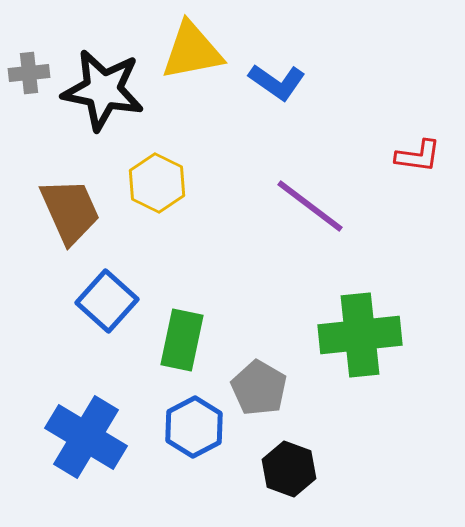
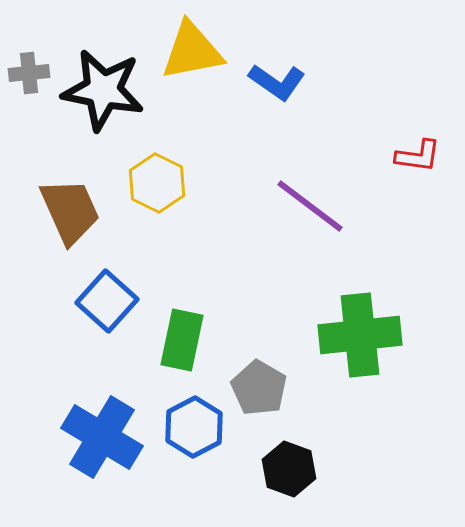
blue cross: moved 16 px right
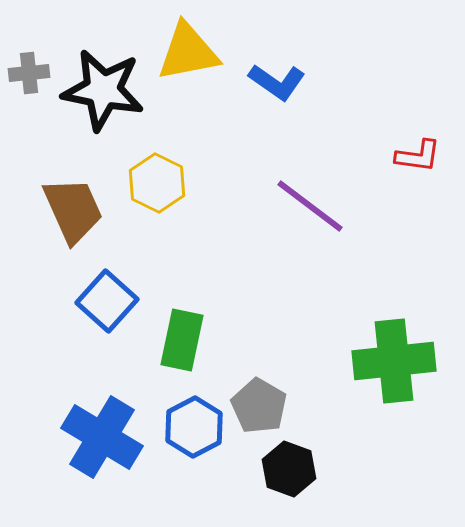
yellow triangle: moved 4 px left, 1 px down
brown trapezoid: moved 3 px right, 1 px up
green cross: moved 34 px right, 26 px down
gray pentagon: moved 18 px down
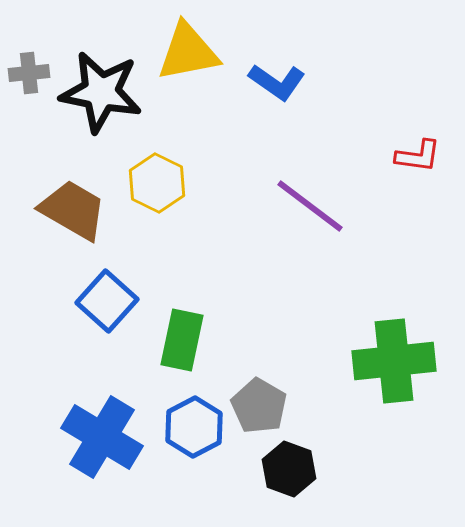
black star: moved 2 px left, 2 px down
brown trapezoid: rotated 36 degrees counterclockwise
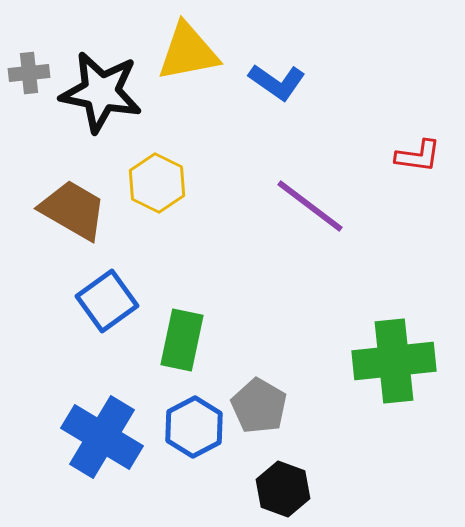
blue square: rotated 12 degrees clockwise
black hexagon: moved 6 px left, 20 px down
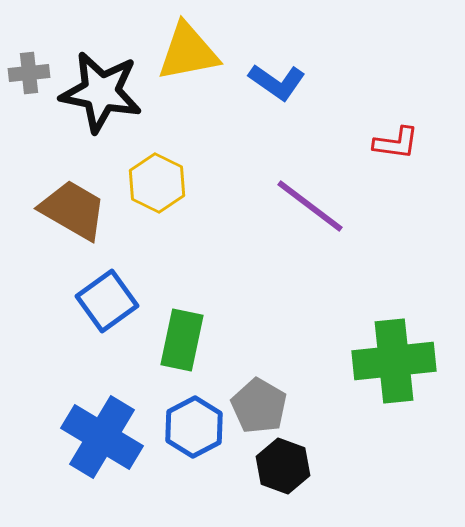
red L-shape: moved 22 px left, 13 px up
black hexagon: moved 23 px up
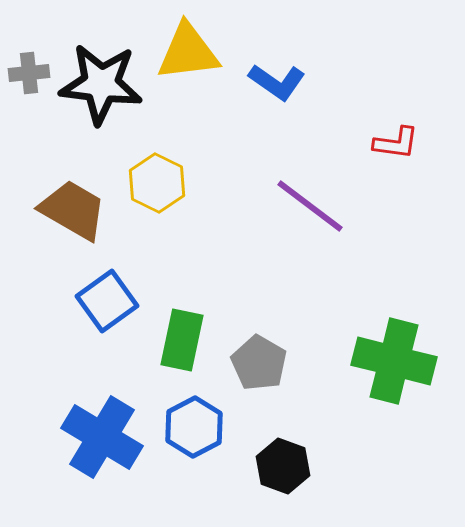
yellow triangle: rotated 4 degrees clockwise
black star: moved 8 px up; rotated 4 degrees counterclockwise
green cross: rotated 20 degrees clockwise
gray pentagon: moved 43 px up
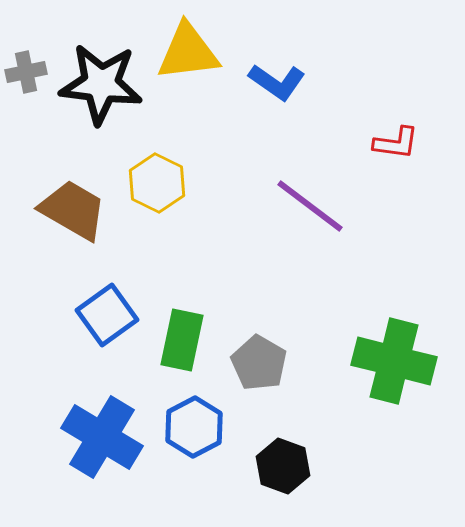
gray cross: moved 3 px left, 1 px up; rotated 6 degrees counterclockwise
blue square: moved 14 px down
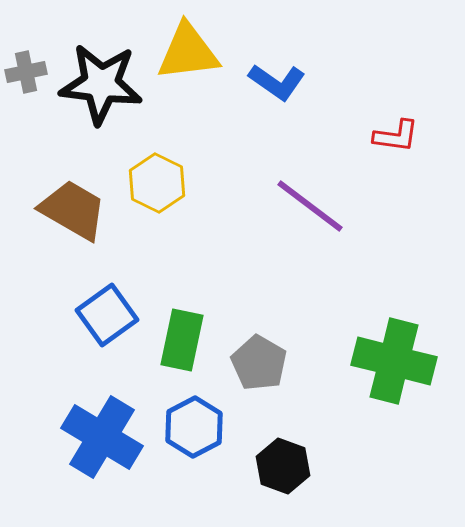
red L-shape: moved 7 px up
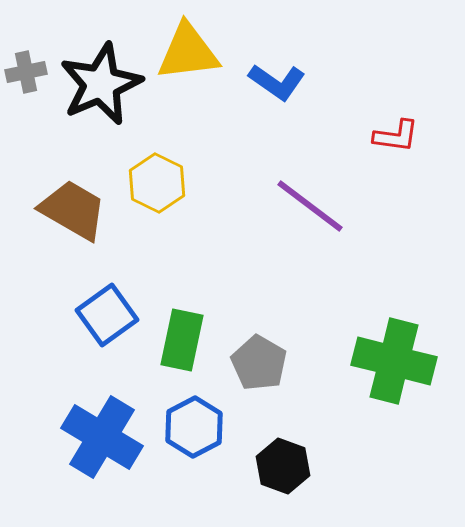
black star: rotated 30 degrees counterclockwise
